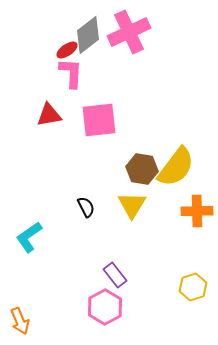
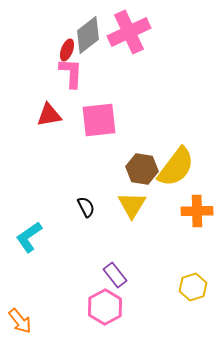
red ellipse: rotated 35 degrees counterclockwise
orange arrow: rotated 16 degrees counterclockwise
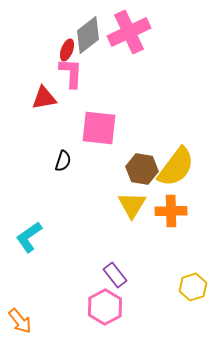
red triangle: moved 5 px left, 17 px up
pink square: moved 8 px down; rotated 12 degrees clockwise
black semicircle: moved 23 px left, 46 px up; rotated 45 degrees clockwise
orange cross: moved 26 px left
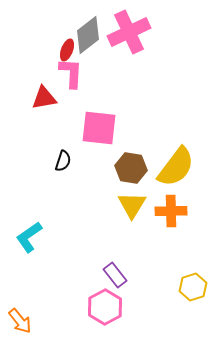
brown hexagon: moved 11 px left, 1 px up
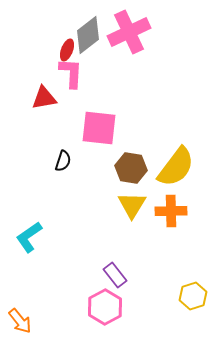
yellow hexagon: moved 9 px down
